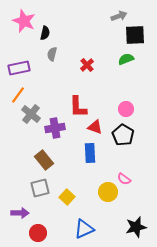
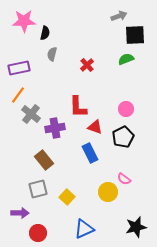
pink star: rotated 25 degrees counterclockwise
black pentagon: moved 2 px down; rotated 15 degrees clockwise
blue rectangle: rotated 24 degrees counterclockwise
gray square: moved 2 px left, 1 px down
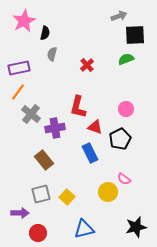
pink star: rotated 25 degrees counterclockwise
orange line: moved 3 px up
red L-shape: rotated 15 degrees clockwise
black pentagon: moved 3 px left, 2 px down
gray square: moved 3 px right, 5 px down
blue triangle: rotated 10 degrees clockwise
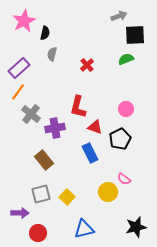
purple rectangle: rotated 30 degrees counterclockwise
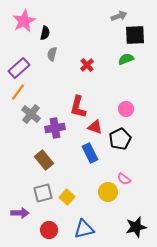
gray square: moved 2 px right, 1 px up
red circle: moved 11 px right, 3 px up
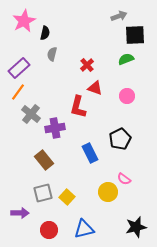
pink circle: moved 1 px right, 13 px up
red triangle: moved 39 px up
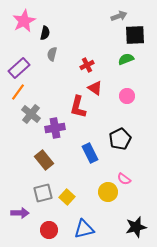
red cross: rotated 16 degrees clockwise
red triangle: rotated 14 degrees clockwise
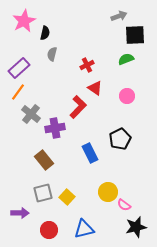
red L-shape: rotated 150 degrees counterclockwise
pink semicircle: moved 26 px down
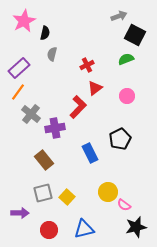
black square: rotated 30 degrees clockwise
red triangle: rotated 49 degrees clockwise
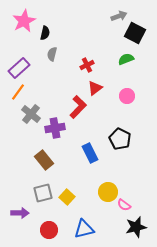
black square: moved 2 px up
black pentagon: rotated 20 degrees counterclockwise
